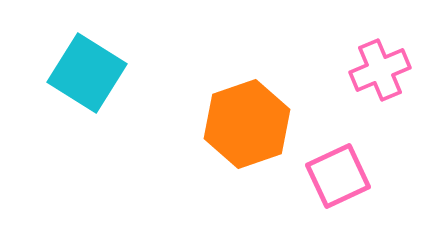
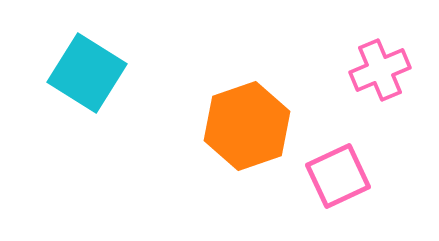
orange hexagon: moved 2 px down
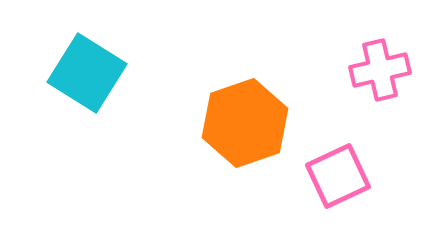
pink cross: rotated 10 degrees clockwise
orange hexagon: moved 2 px left, 3 px up
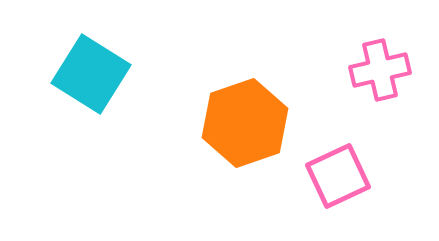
cyan square: moved 4 px right, 1 px down
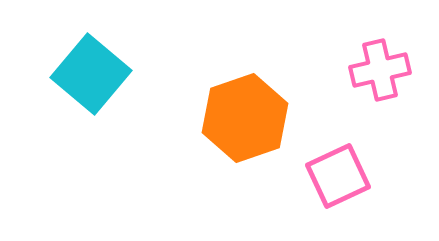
cyan square: rotated 8 degrees clockwise
orange hexagon: moved 5 px up
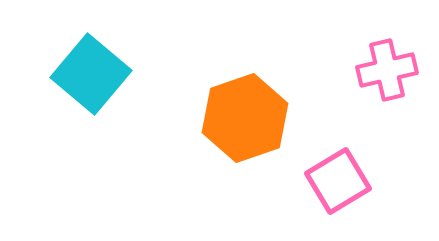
pink cross: moved 7 px right
pink square: moved 5 px down; rotated 6 degrees counterclockwise
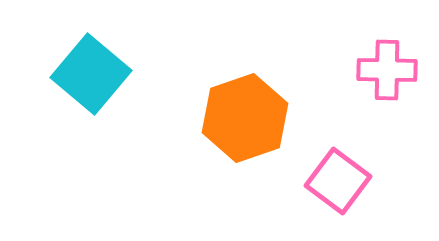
pink cross: rotated 14 degrees clockwise
pink square: rotated 22 degrees counterclockwise
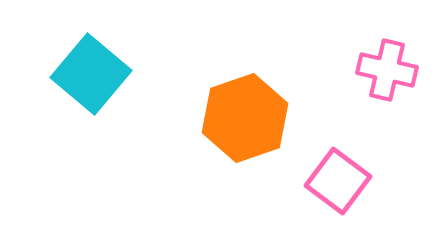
pink cross: rotated 12 degrees clockwise
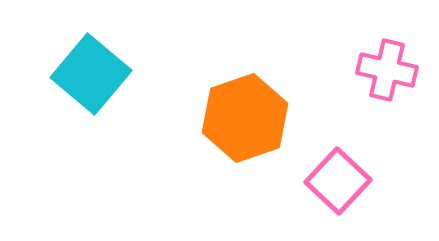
pink square: rotated 6 degrees clockwise
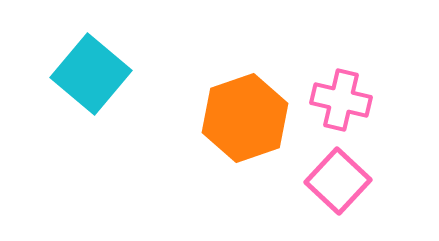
pink cross: moved 46 px left, 30 px down
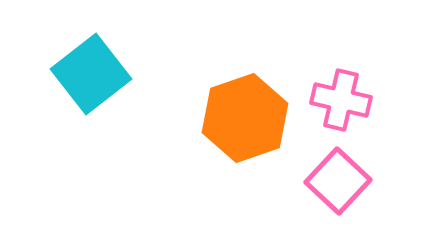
cyan square: rotated 12 degrees clockwise
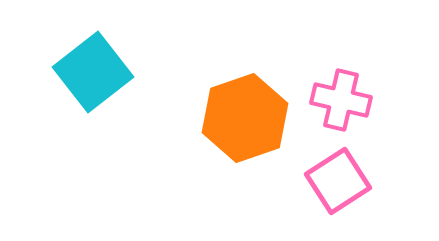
cyan square: moved 2 px right, 2 px up
pink square: rotated 14 degrees clockwise
